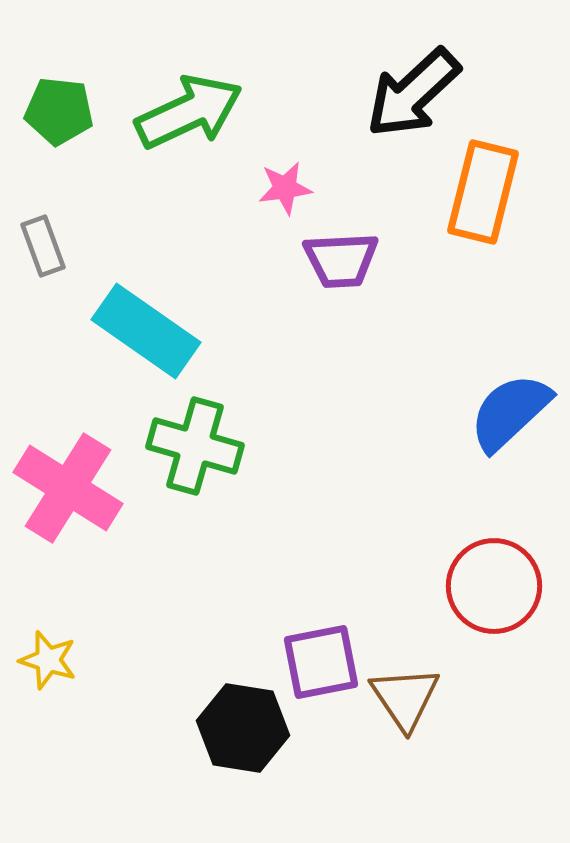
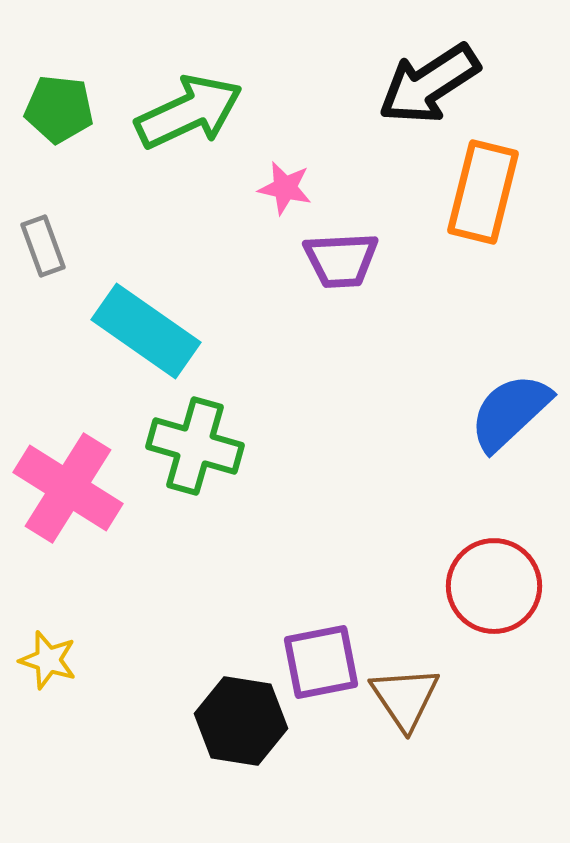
black arrow: moved 16 px right, 9 px up; rotated 10 degrees clockwise
green pentagon: moved 2 px up
pink star: rotated 20 degrees clockwise
black hexagon: moved 2 px left, 7 px up
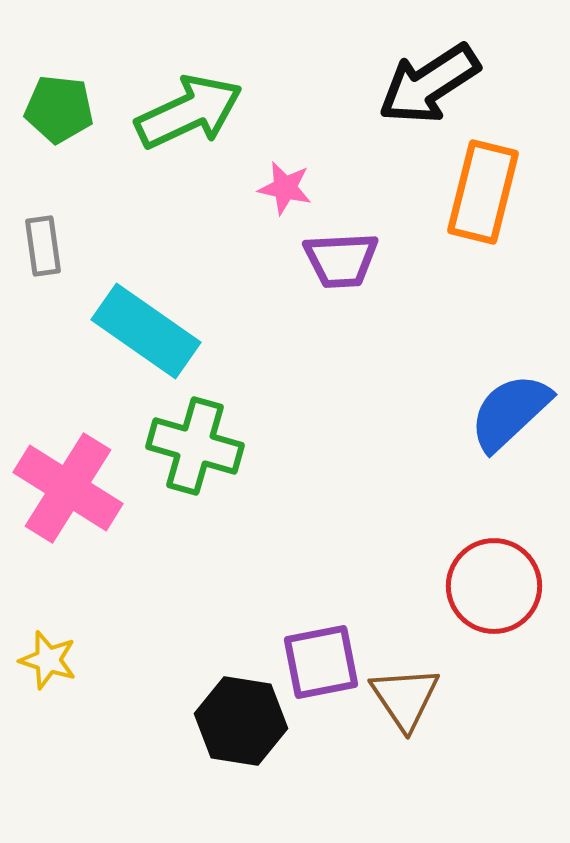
gray rectangle: rotated 12 degrees clockwise
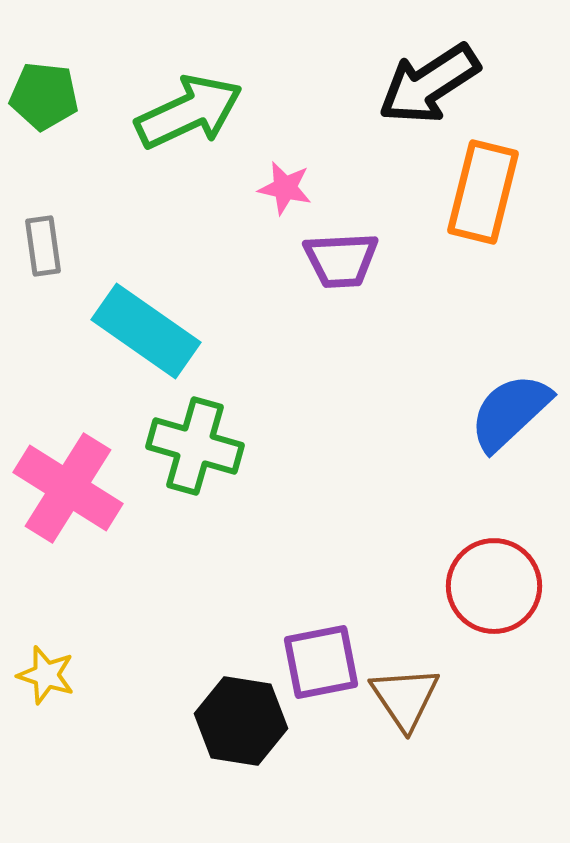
green pentagon: moved 15 px left, 13 px up
yellow star: moved 2 px left, 15 px down
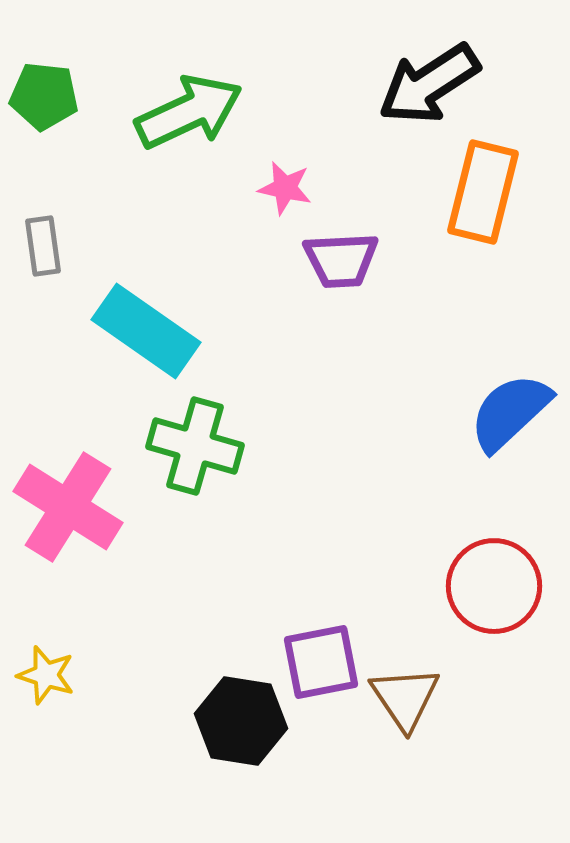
pink cross: moved 19 px down
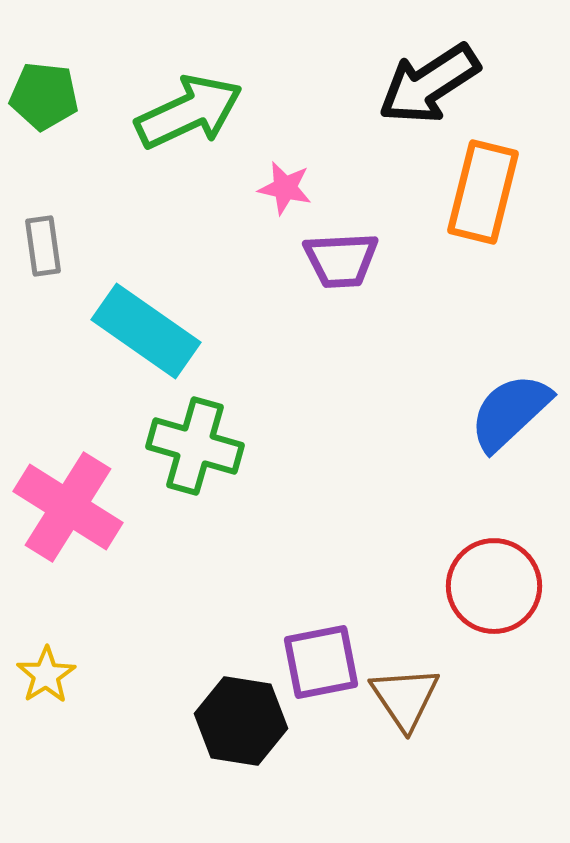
yellow star: rotated 22 degrees clockwise
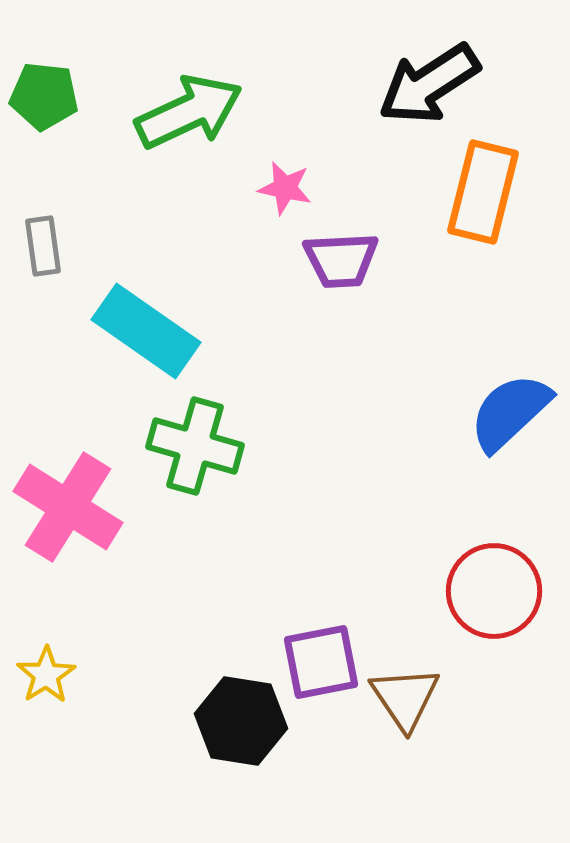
red circle: moved 5 px down
